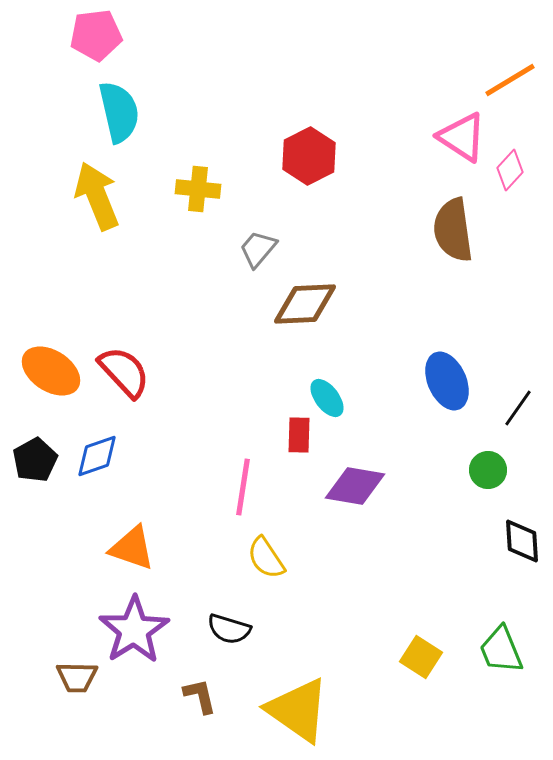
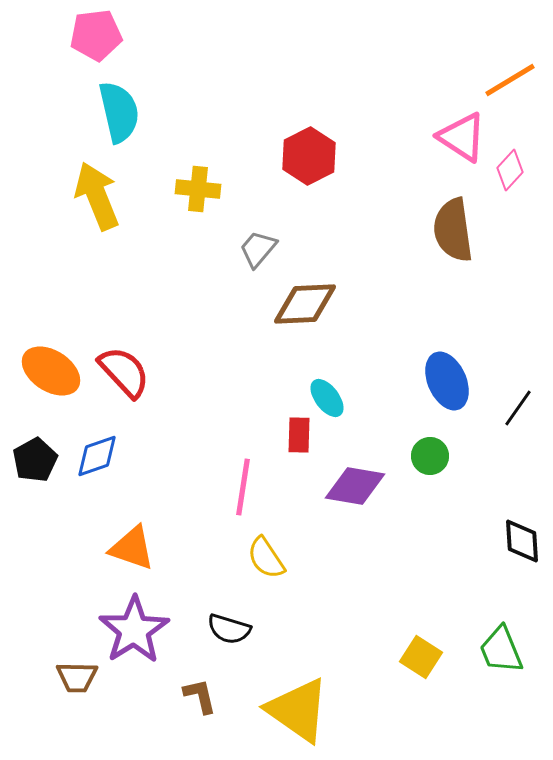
green circle: moved 58 px left, 14 px up
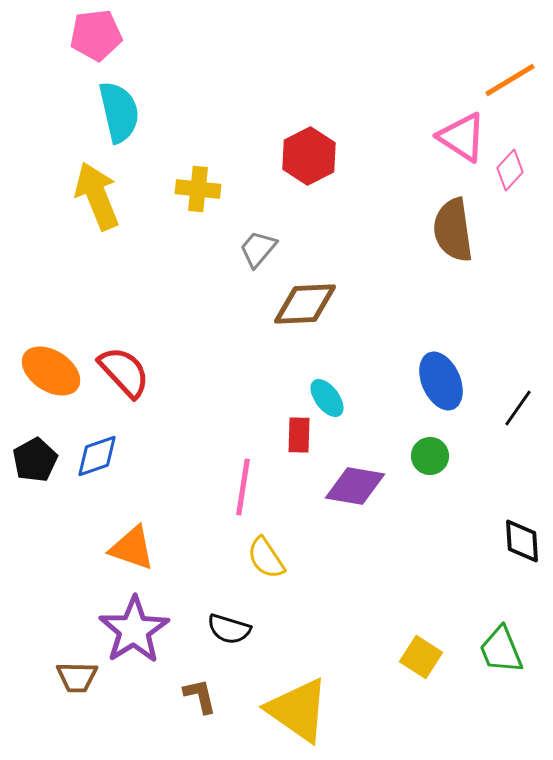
blue ellipse: moved 6 px left
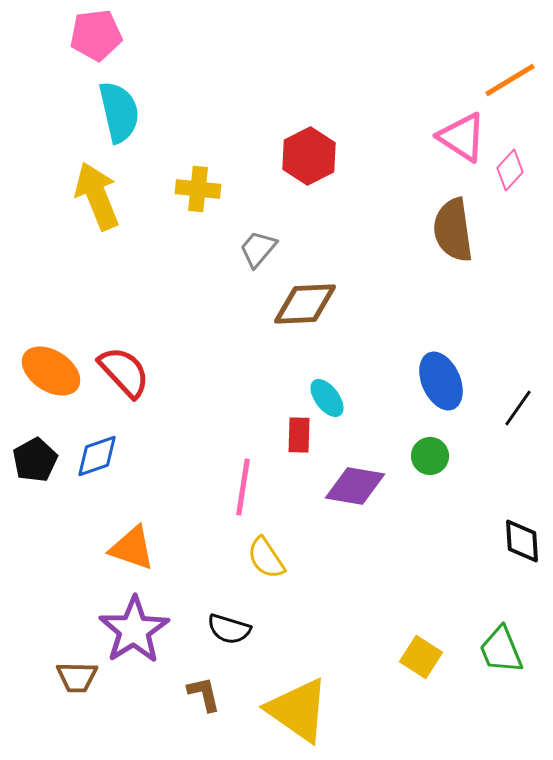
brown L-shape: moved 4 px right, 2 px up
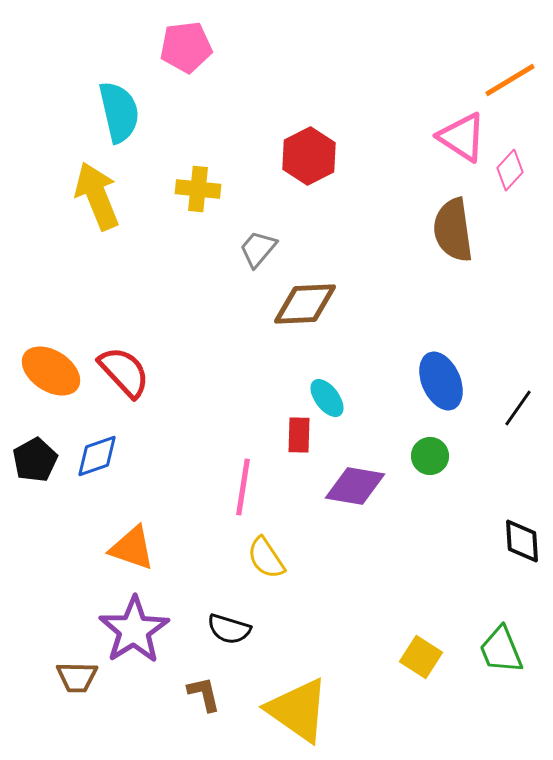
pink pentagon: moved 90 px right, 12 px down
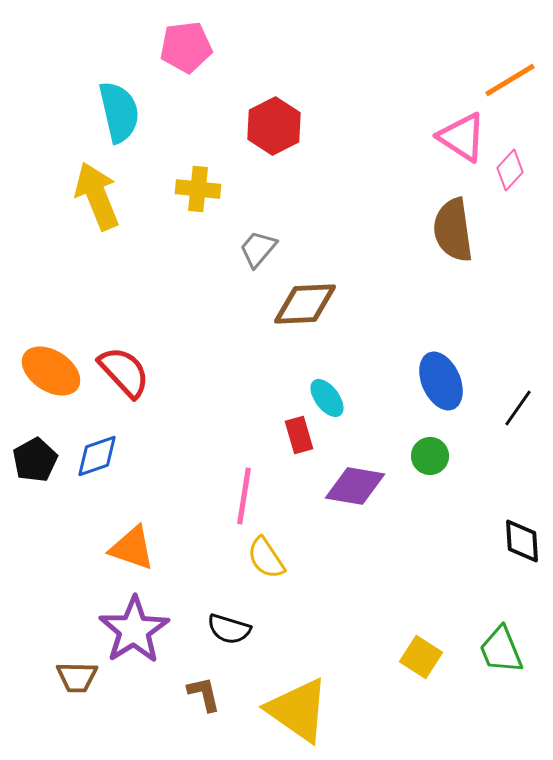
red hexagon: moved 35 px left, 30 px up
red rectangle: rotated 18 degrees counterclockwise
pink line: moved 1 px right, 9 px down
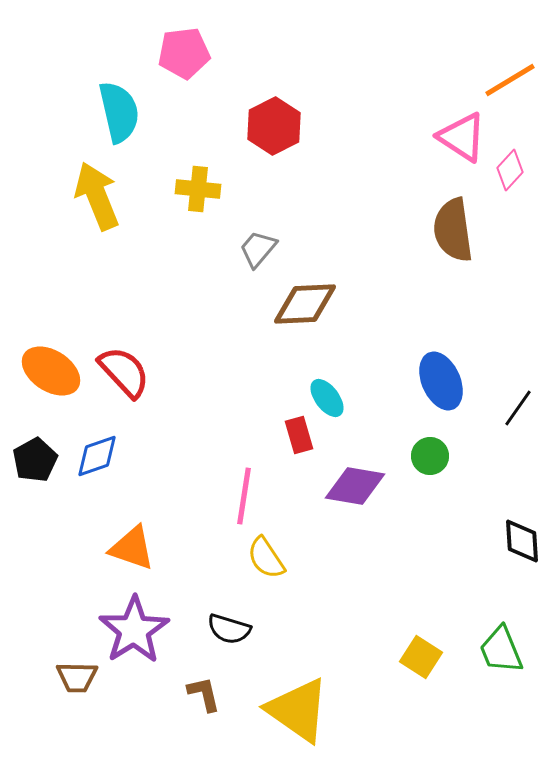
pink pentagon: moved 2 px left, 6 px down
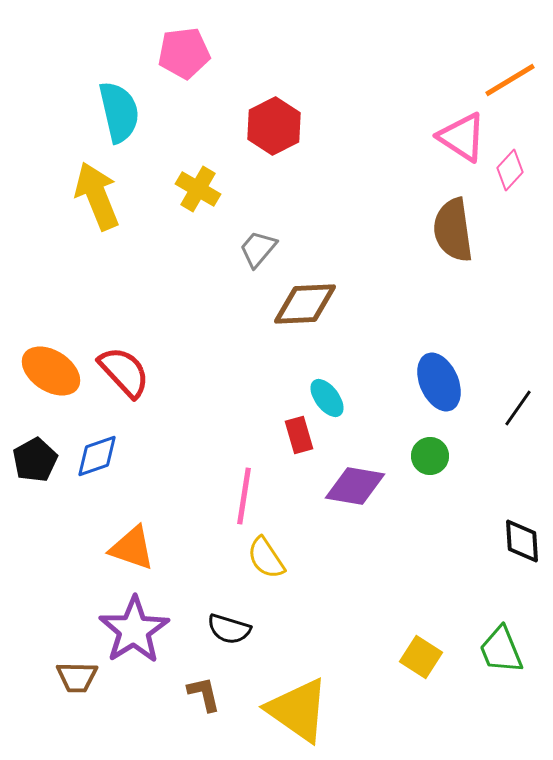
yellow cross: rotated 24 degrees clockwise
blue ellipse: moved 2 px left, 1 px down
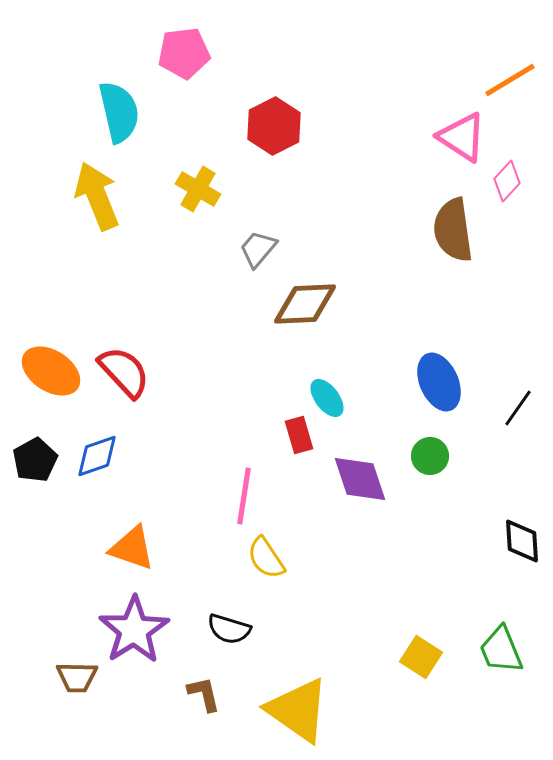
pink diamond: moved 3 px left, 11 px down
purple diamond: moved 5 px right, 7 px up; rotated 62 degrees clockwise
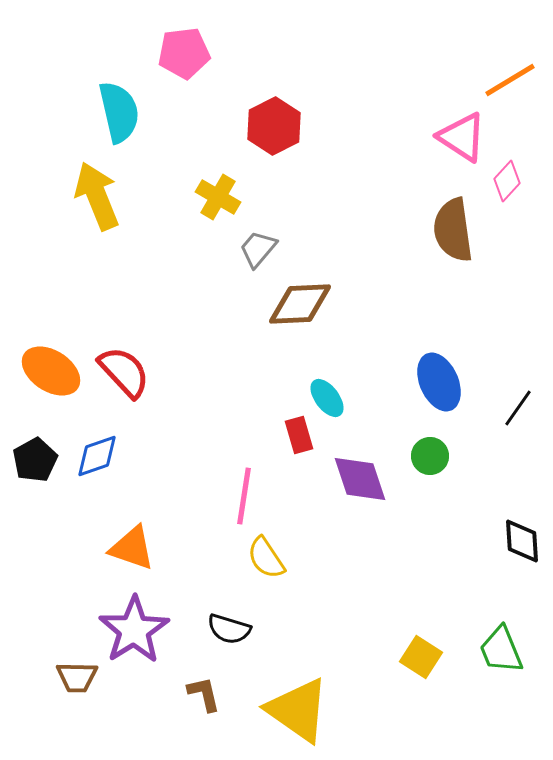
yellow cross: moved 20 px right, 8 px down
brown diamond: moved 5 px left
